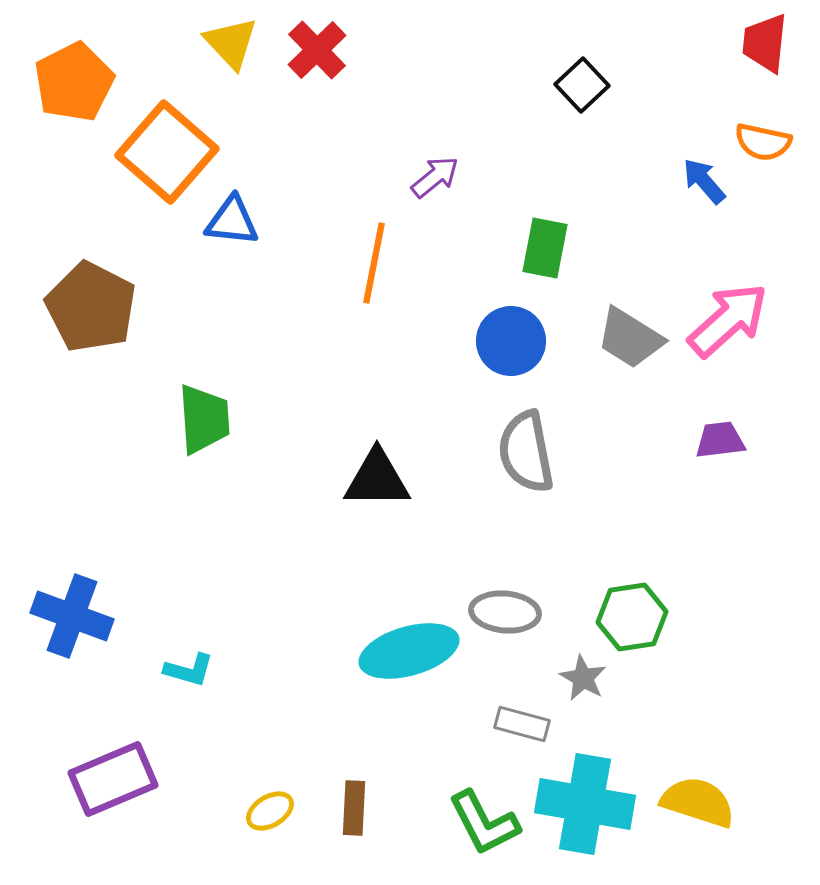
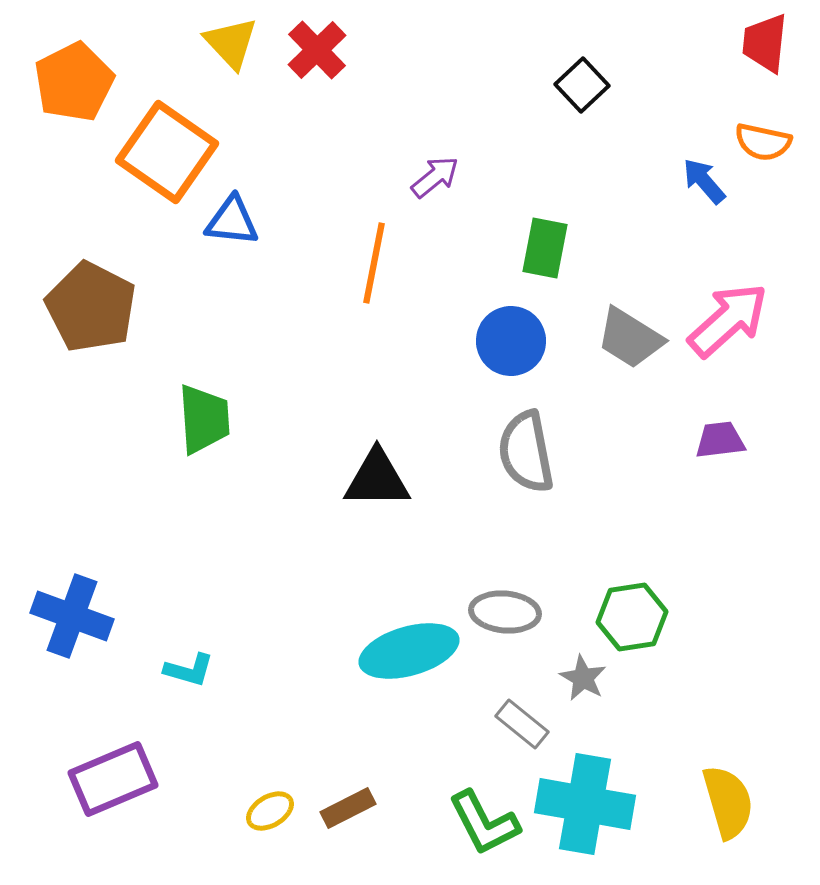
orange square: rotated 6 degrees counterclockwise
gray rectangle: rotated 24 degrees clockwise
yellow semicircle: moved 30 px right; rotated 56 degrees clockwise
brown rectangle: moved 6 px left; rotated 60 degrees clockwise
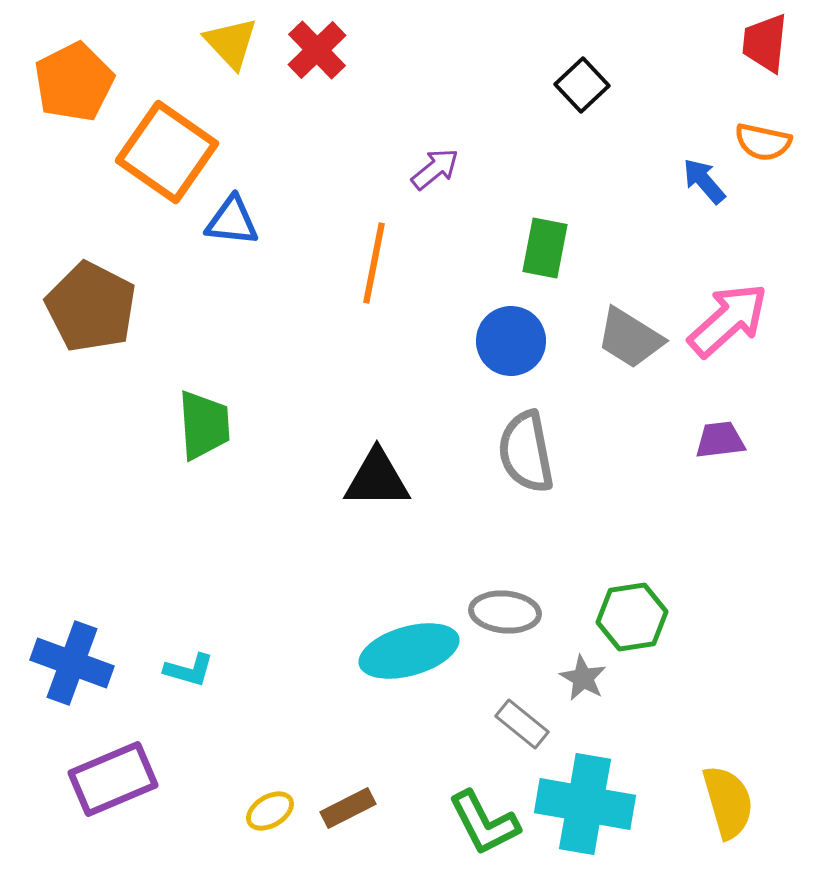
purple arrow: moved 8 px up
green trapezoid: moved 6 px down
blue cross: moved 47 px down
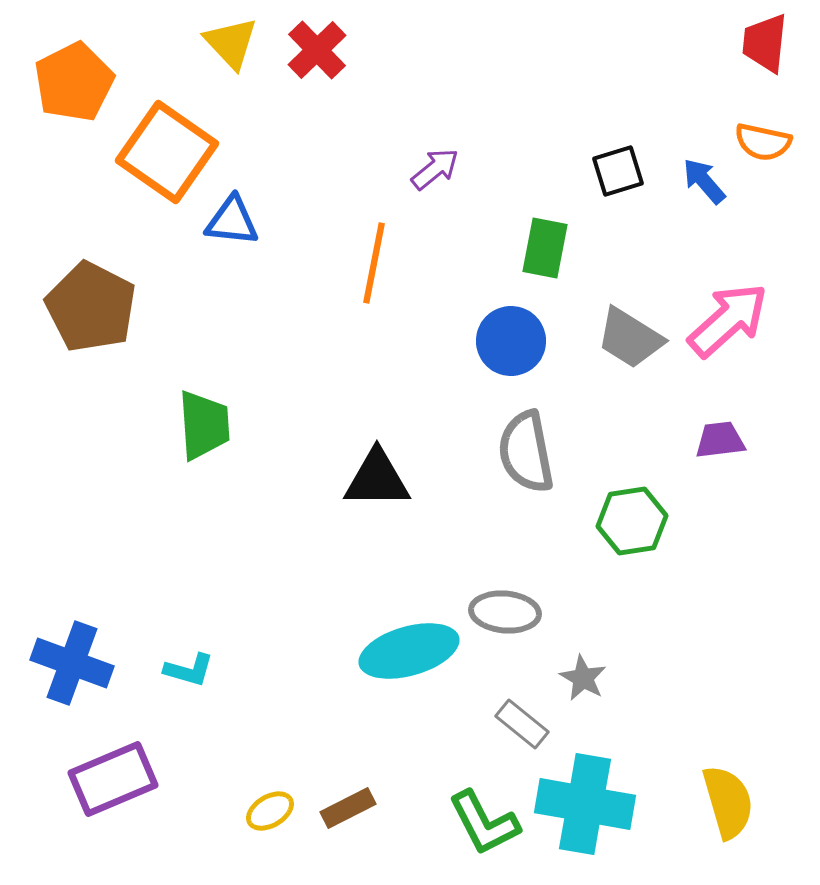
black square: moved 36 px right, 86 px down; rotated 26 degrees clockwise
green hexagon: moved 96 px up
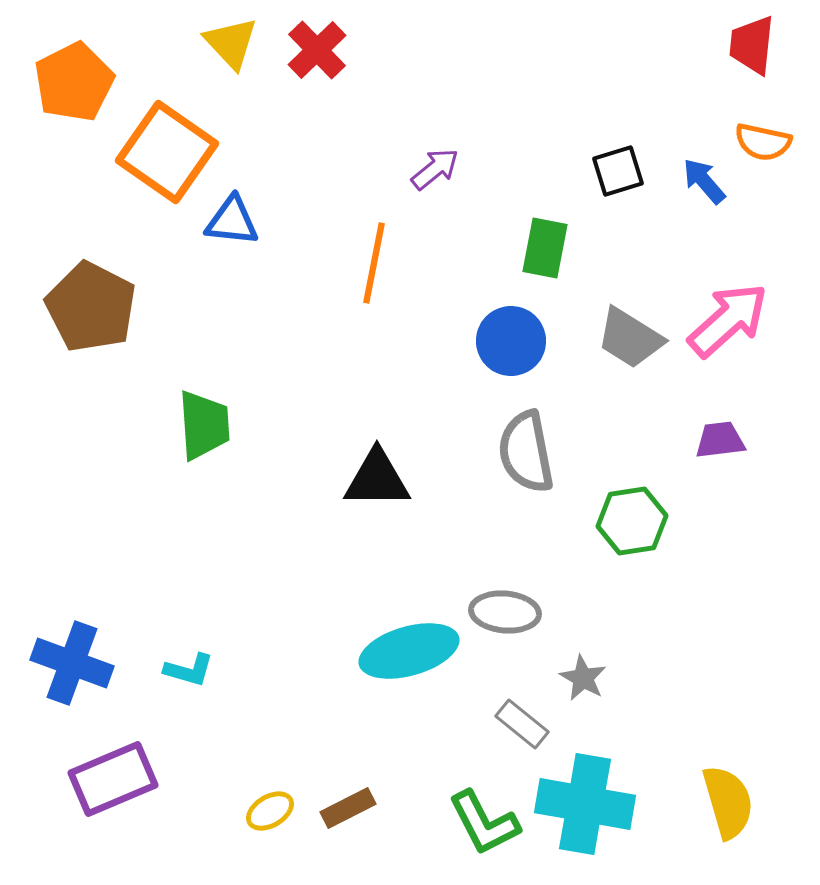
red trapezoid: moved 13 px left, 2 px down
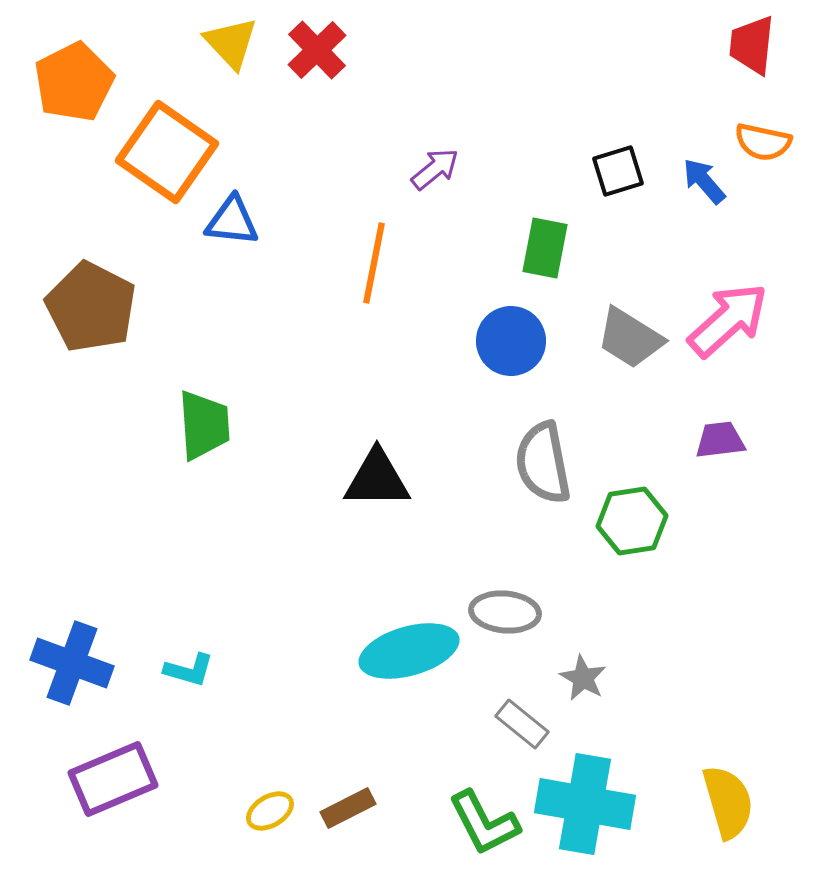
gray semicircle: moved 17 px right, 11 px down
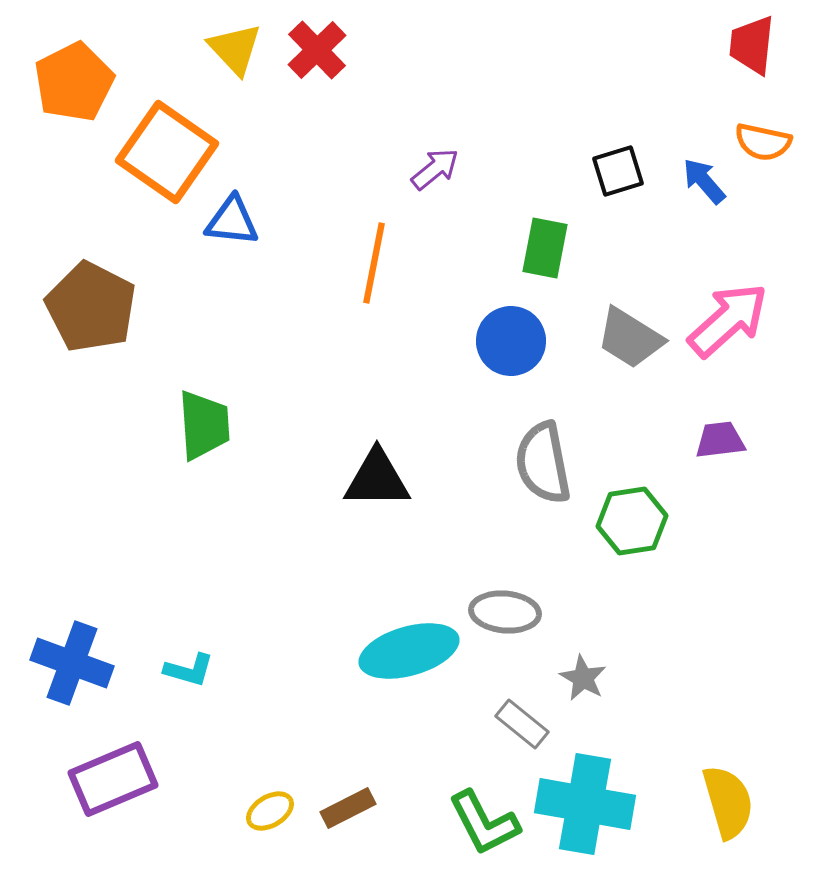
yellow triangle: moved 4 px right, 6 px down
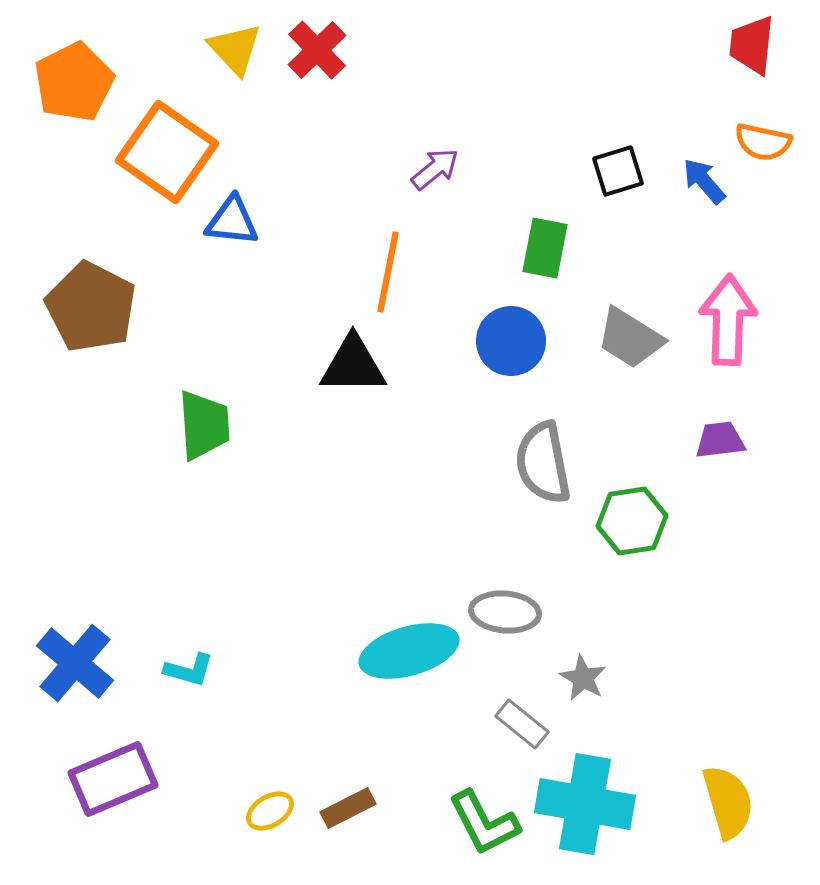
orange line: moved 14 px right, 9 px down
pink arrow: rotated 46 degrees counterclockwise
black triangle: moved 24 px left, 114 px up
blue cross: moved 3 px right; rotated 20 degrees clockwise
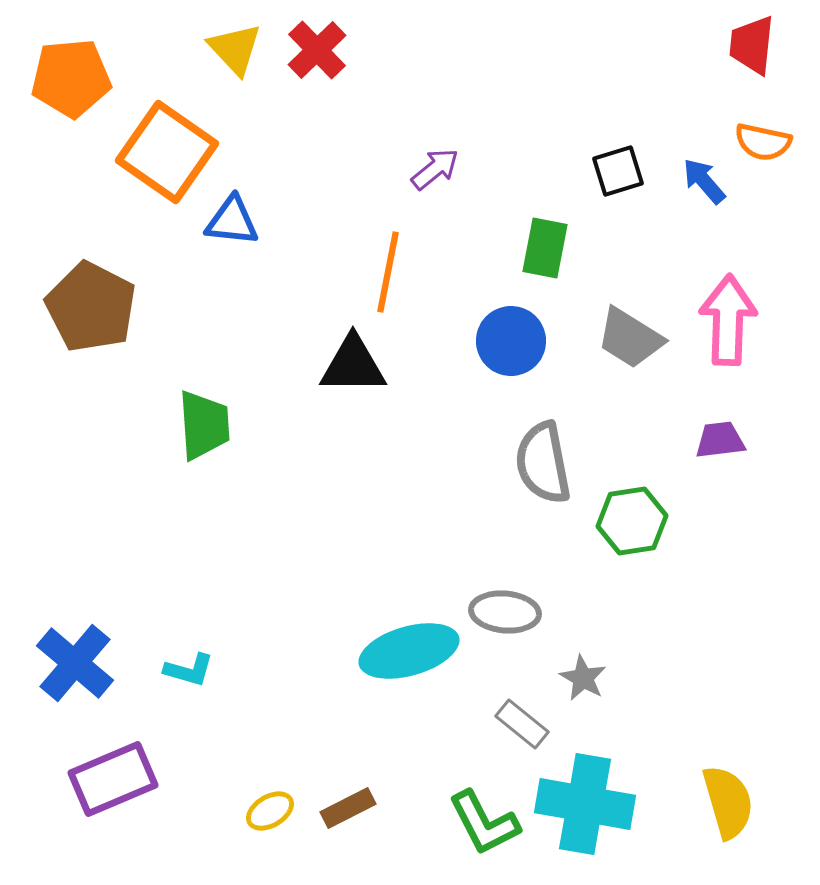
orange pentagon: moved 3 px left, 4 px up; rotated 22 degrees clockwise
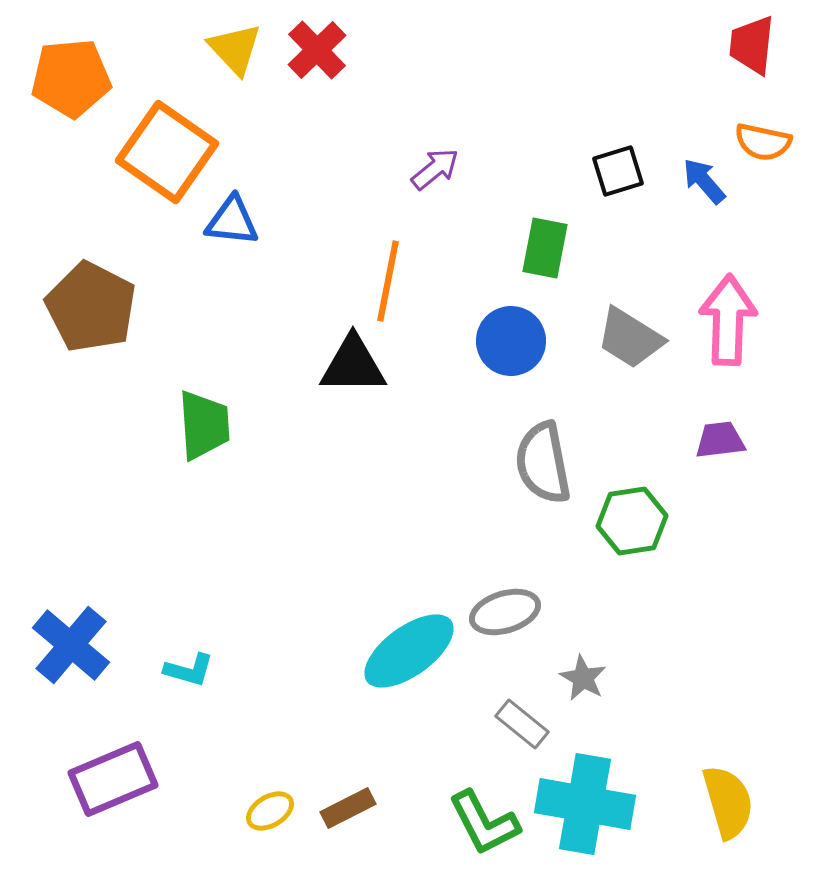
orange line: moved 9 px down
gray ellipse: rotated 22 degrees counterclockwise
cyan ellipse: rotated 20 degrees counterclockwise
blue cross: moved 4 px left, 18 px up
